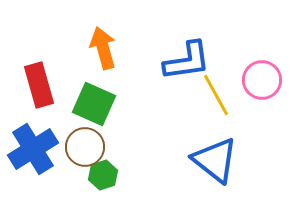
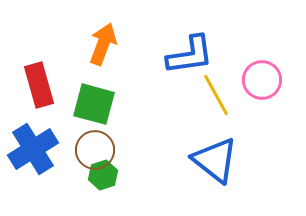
orange arrow: moved 4 px up; rotated 36 degrees clockwise
blue L-shape: moved 3 px right, 6 px up
green square: rotated 9 degrees counterclockwise
brown circle: moved 10 px right, 3 px down
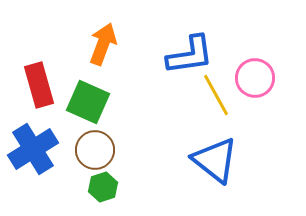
pink circle: moved 7 px left, 2 px up
green square: moved 6 px left, 2 px up; rotated 9 degrees clockwise
green hexagon: moved 12 px down
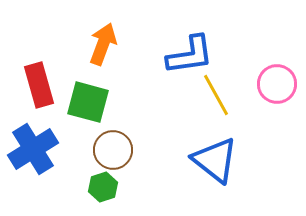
pink circle: moved 22 px right, 6 px down
green square: rotated 9 degrees counterclockwise
brown circle: moved 18 px right
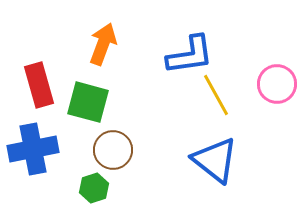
blue cross: rotated 21 degrees clockwise
green hexagon: moved 9 px left, 1 px down
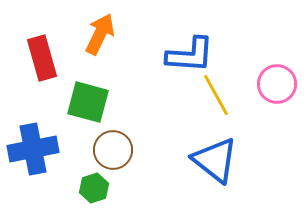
orange arrow: moved 3 px left, 10 px up; rotated 6 degrees clockwise
blue L-shape: rotated 12 degrees clockwise
red rectangle: moved 3 px right, 27 px up
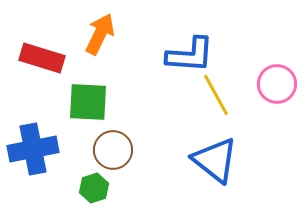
red rectangle: rotated 57 degrees counterclockwise
green square: rotated 12 degrees counterclockwise
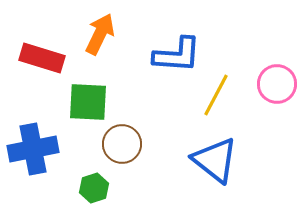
blue L-shape: moved 13 px left
yellow line: rotated 57 degrees clockwise
brown circle: moved 9 px right, 6 px up
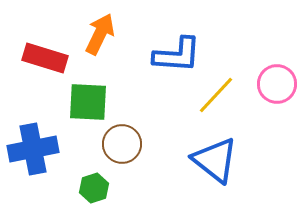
red rectangle: moved 3 px right
yellow line: rotated 15 degrees clockwise
